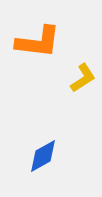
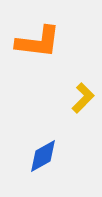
yellow L-shape: moved 20 px down; rotated 12 degrees counterclockwise
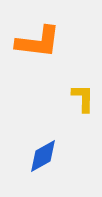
yellow L-shape: rotated 44 degrees counterclockwise
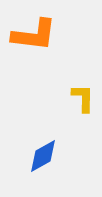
orange L-shape: moved 4 px left, 7 px up
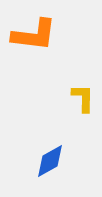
blue diamond: moved 7 px right, 5 px down
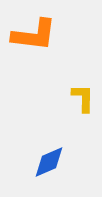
blue diamond: moved 1 px left, 1 px down; rotated 6 degrees clockwise
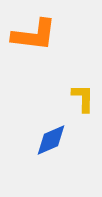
blue diamond: moved 2 px right, 22 px up
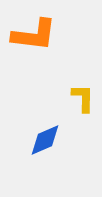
blue diamond: moved 6 px left
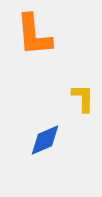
orange L-shape: rotated 78 degrees clockwise
